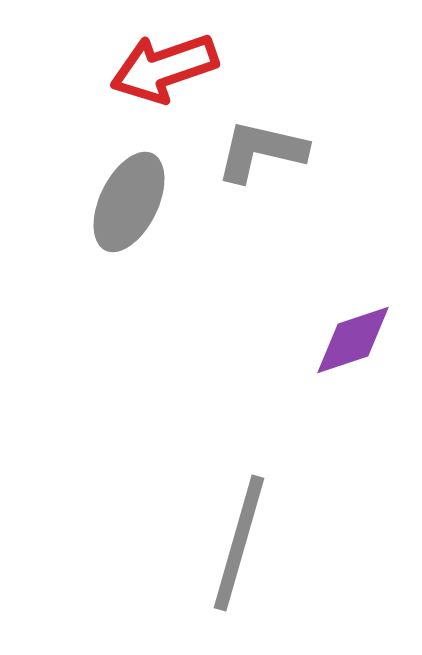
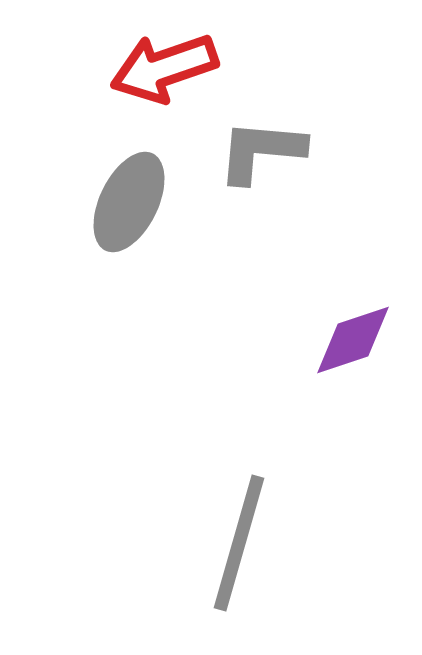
gray L-shape: rotated 8 degrees counterclockwise
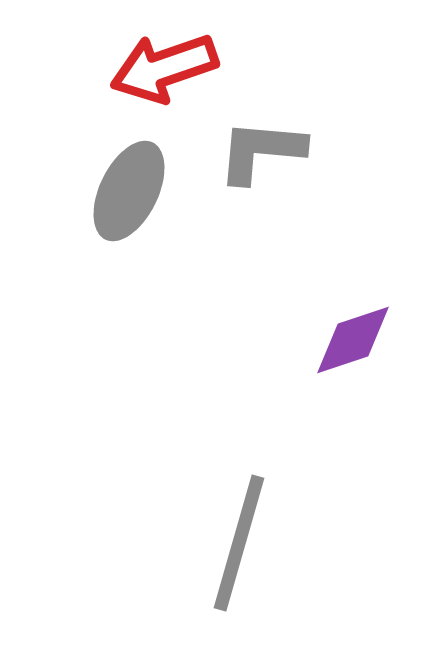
gray ellipse: moved 11 px up
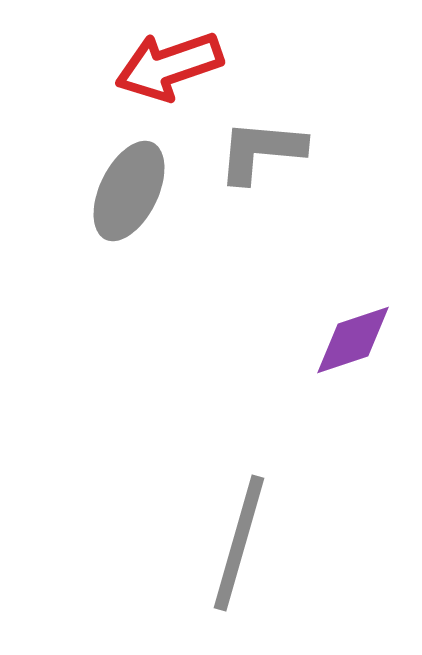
red arrow: moved 5 px right, 2 px up
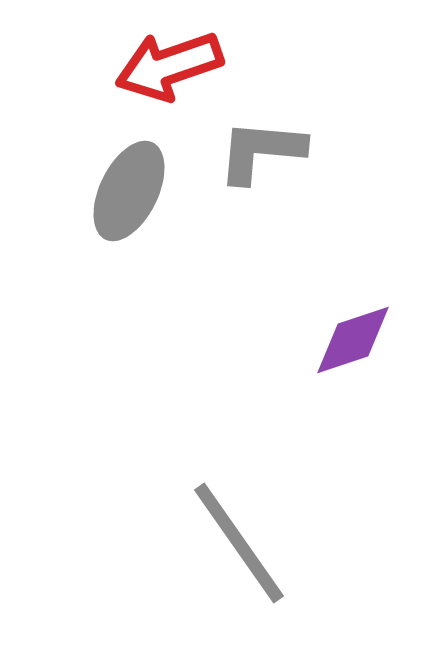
gray line: rotated 51 degrees counterclockwise
